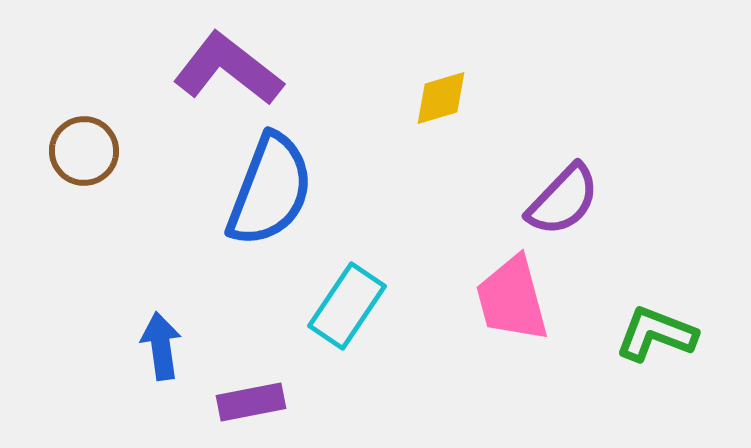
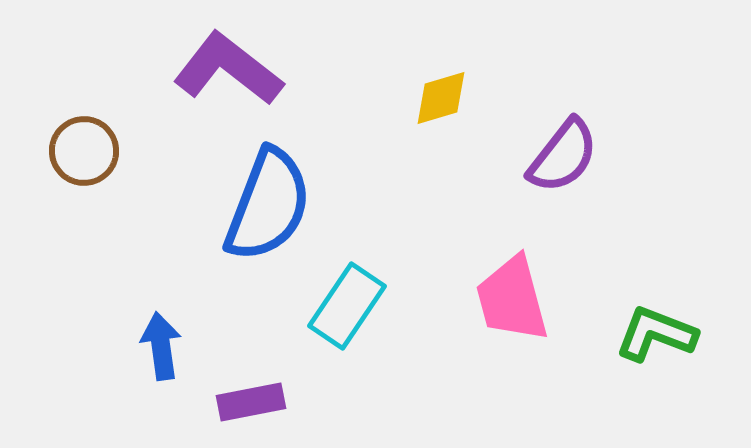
blue semicircle: moved 2 px left, 15 px down
purple semicircle: moved 44 px up; rotated 6 degrees counterclockwise
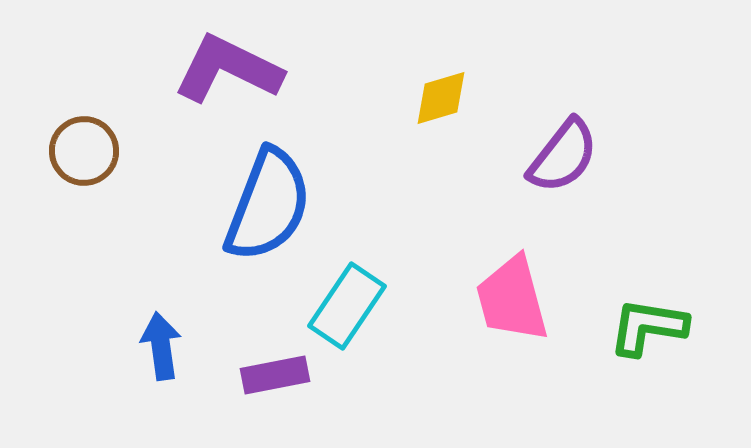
purple L-shape: rotated 12 degrees counterclockwise
green L-shape: moved 8 px left, 7 px up; rotated 12 degrees counterclockwise
purple rectangle: moved 24 px right, 27 px up
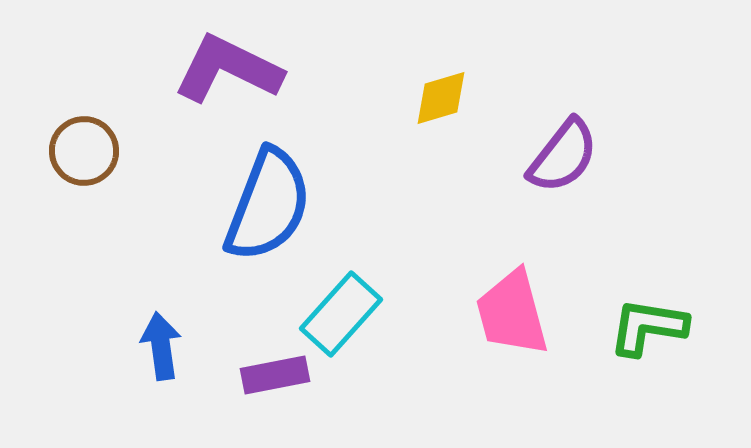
pink trapezoid: moved 14 px down
cyan rectangle: moved 6 px left, 8 px down; rotated 8 degrees clockwise
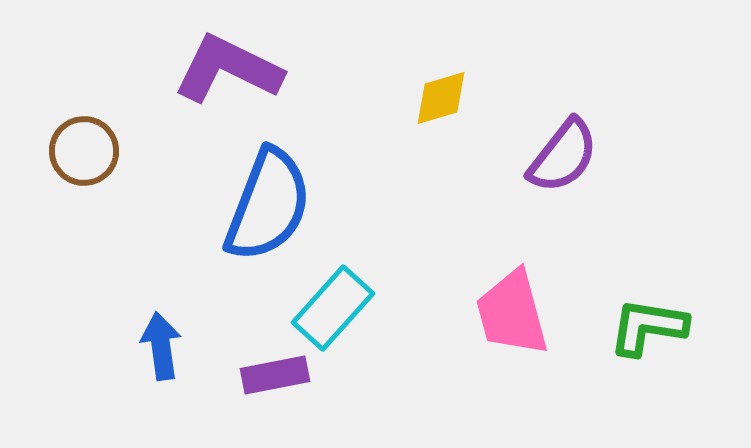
cyan rectangle: moved 8 px left, 6 px up
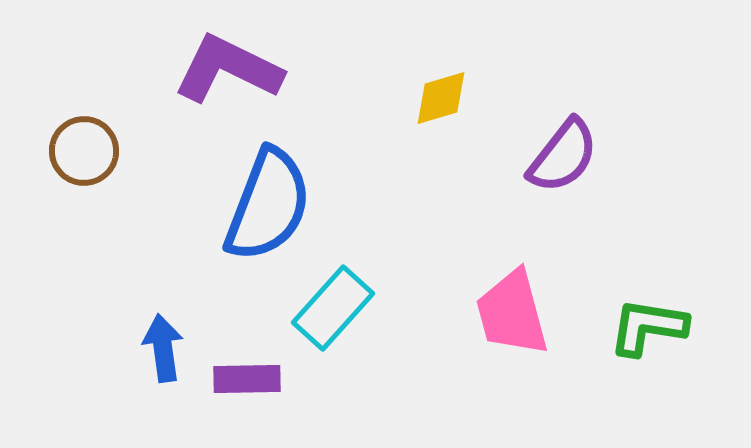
blue arrow: moved 2 px right, 2 px down
purple rectangle: moved 28 px left, 4 px down; rotated 10 degrees clockwise
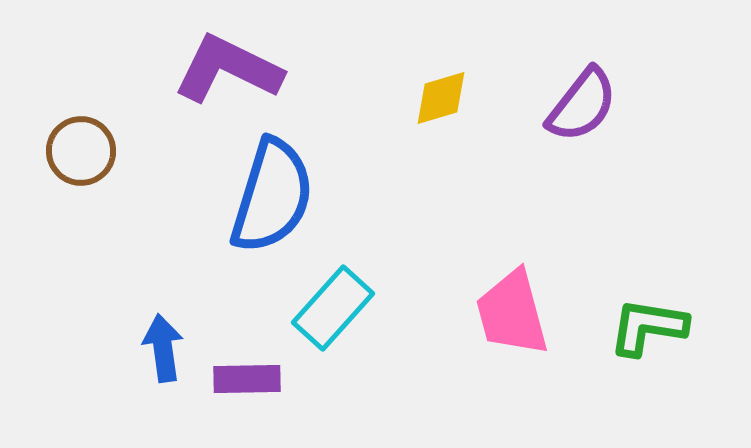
brown circle: moved 3 px left
purple semicircle: moved 19 px right, 51 px up
blue semicircle: moved 4 px right, 9 px up; rotated 4 degrees counterclockwise
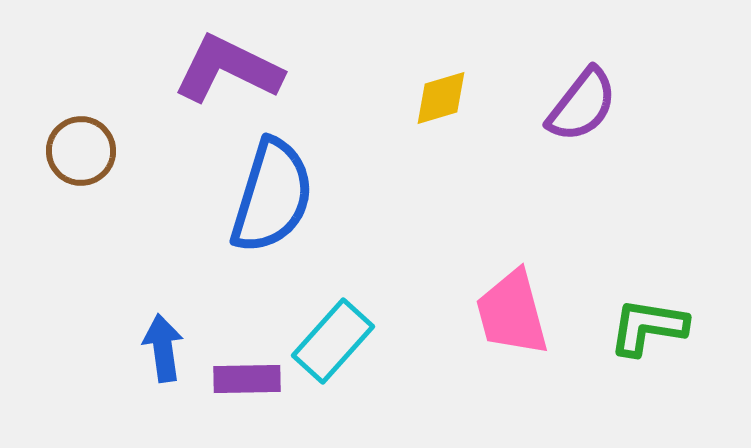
cyan rectangle: moved 33 px down
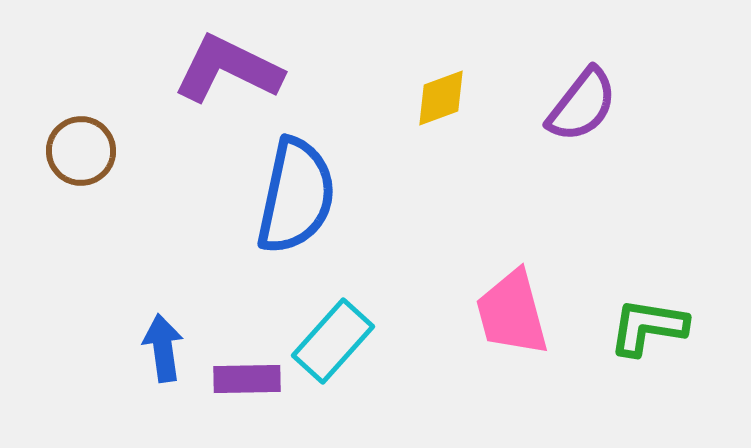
yellow diamond: rotated 4 degrees counterclockwise
blue semicircle: moved 24 px right; rotated 5 degrees counterclockwise
